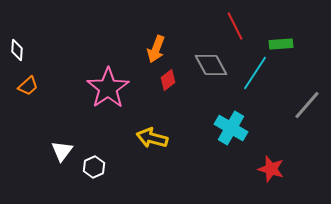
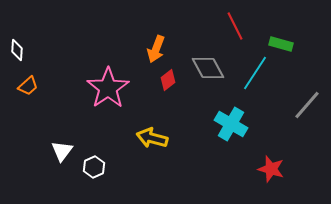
green rectangle: rotated 20 degrees clockwise
gray diamond: moved 3 px left, 3 px down
cyan cross: moved 4 px up
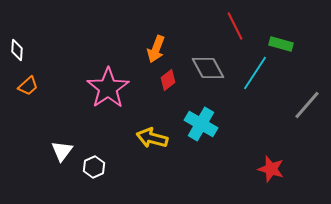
cyan cross: moved 30 px left
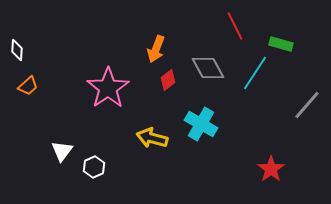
red star: rotated 20 degrees clockwise
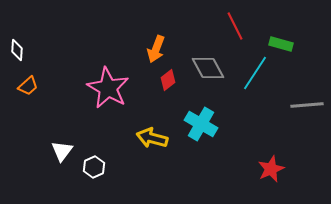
pink star: rotated 9 degrees counterclockwise
gray line: rotated 44 degrees clockwise
red star: rotated 12 degrees clockwise
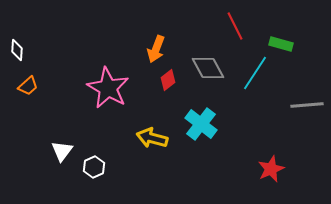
cyan cross: rotated 8 degrees clockwise
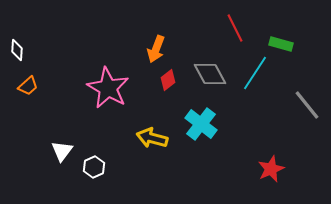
red line: moved 2 px down
gray diamond: moved 2 px right, 6 px down
gray line: rotated 56 degrees clockwise
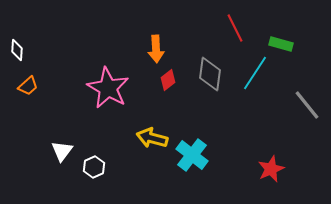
orange arrow: rotated 24 degrees counterclockwise
gray diamond: rotated 36 degrees clockwise
cyan cross: moved 9 px left, 31 px down
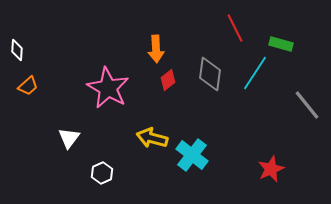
white triangle: moved 7 px right, 13 px up
white hexagon: moved 8 px right, 6 px down
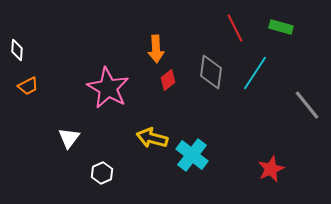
green rectangle: moved 17 px up
gray diamond: moved 1 px right, 2 px up
orange trapezoid: rotated 15 degrees clockwise
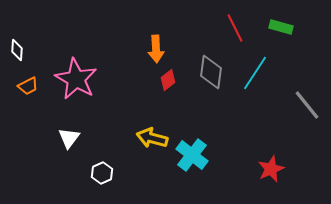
pink star: moved 32 px left, 9 px up
